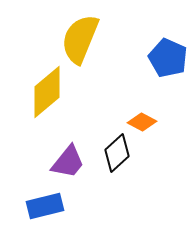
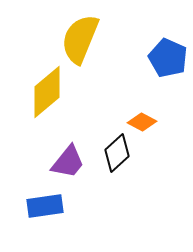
blue rectangle: rotated 6 degrees clockwise
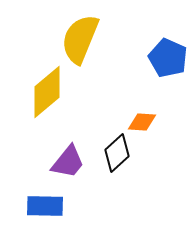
orange diamond: rotated 24 degrees counterclockwise
blue rectangle: rotated 9 degrees clockwise
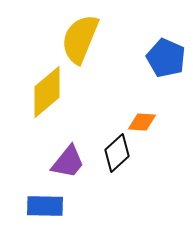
blue pentagon: moved 2 px left
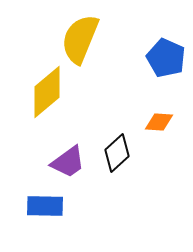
orange diamond: moved 17 px right
purple trapezoid: rotated 15 degrees clockwise
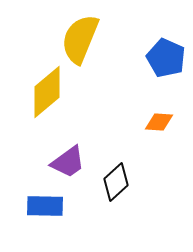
black diamond: moved 1 px left, 29 px down
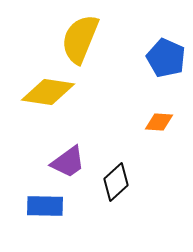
yellow diamond: moved 1 px right; rotated 48 degrees clockwise
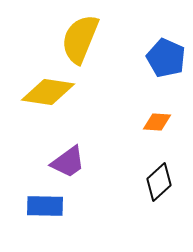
orange diamond: moved 2 px left
black diamond: moved 43 px right
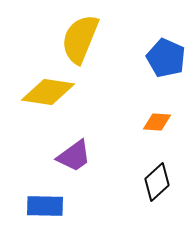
purple trapezoid: moved 6 px right, 6 px up
black diamond: moved 2 px left
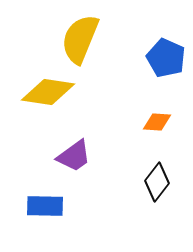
black diamond: rotated 9 degrees counterclockwise
